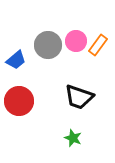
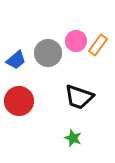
gray circle: moved 8 px down
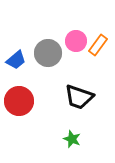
green star: moved 1 px left, 1 px down
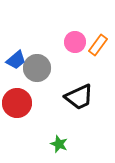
pink circle: moved 1 px left, 1 px down
gray circle: moved 11 px left, 15 px down
black trapezoid: rotated 44 degrees counterclockwise
red circle: moved 2 px left, 2 px down
green star: moved 13 px left, 5 px down
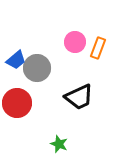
orange rectangle: moved 3 px down; rotated 15 degrees counterclockwise
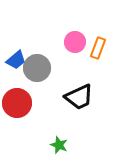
green star: moved 1 px down
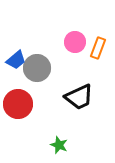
red circle: moved 1 px right, 1 px down
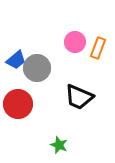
black trapezoid: rotated 48 degrees clockwise
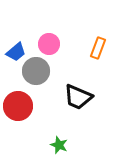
pink circle: moved 26 px left, 2 px down
blue trapezoid: moved 8 px up
gray circle: moved 1 px left, 3 px down
black trapezoid: moved 1 px left
red circle: moved 2 px down
